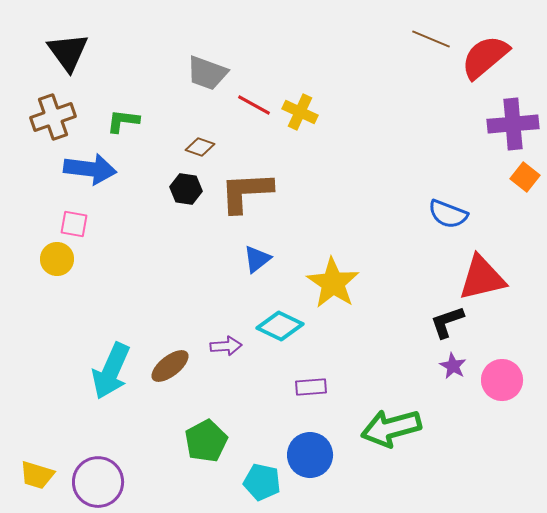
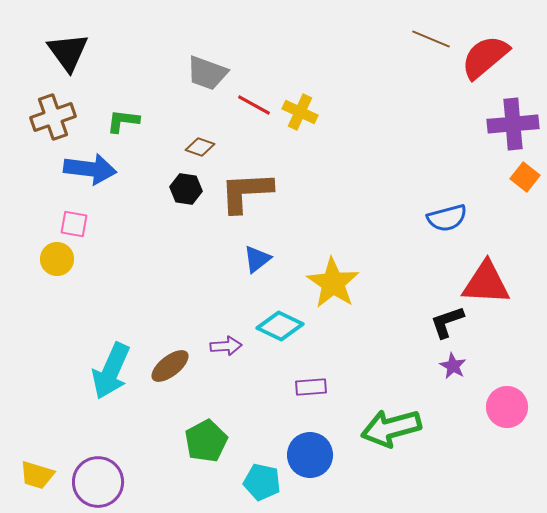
blue semicircle: moved 1 px left, 4 px down; rotated 36 degrees counterclockwise
red triangle: moved 4 px right, 5 px down; rotated 16 degrees clockwise
pink circle: moved 5 px right, 27 px down
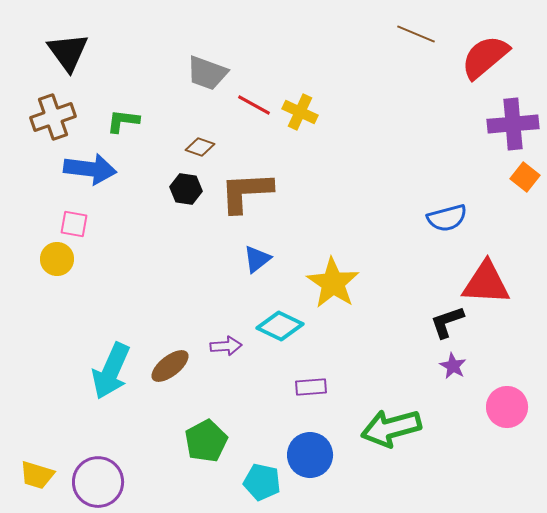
brown line: moved 15 px left, 5 px up
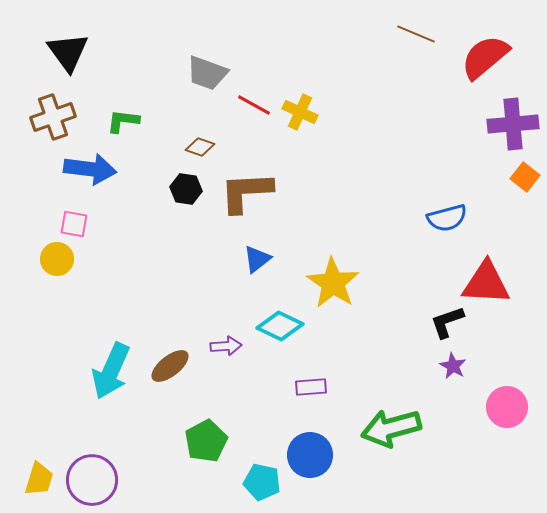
yellow trapezoid: moved 2 px right, 4 px down; rotated 90 degrees counterclockwise
purple circle: moved 6 px left, 2 px up
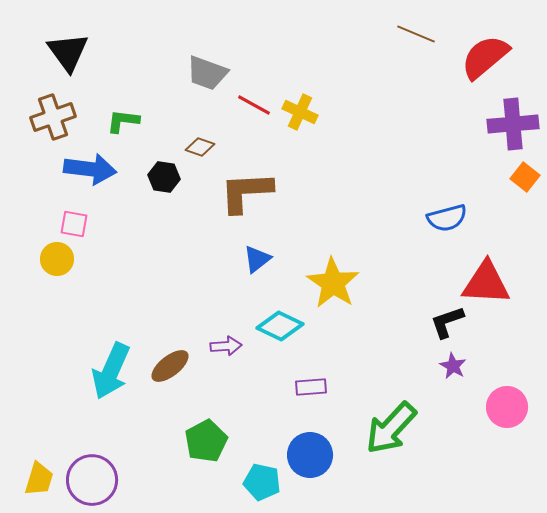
black hexagon: moved 22 px left, 12 px up
green arrow: rotated 32 degrees counterclockwise
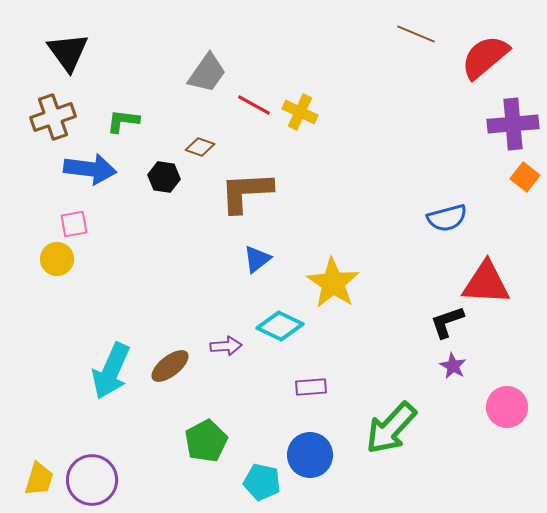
gray trapezoid: rotated 75 degrees counterclockwise
pink square: rotated 20 degrees counterclockwise
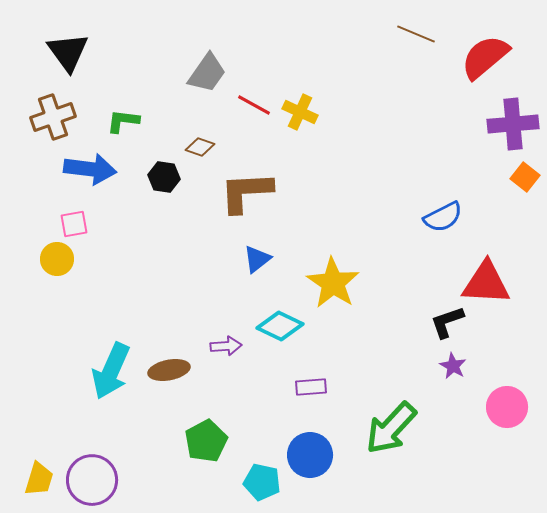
blue semicircle: moved 4 px left, 1 px up; rotated 12 degrees counterclockwise
brown ellipse: moved 1 px left, 4 px down; rotated 27 degrees clockwise
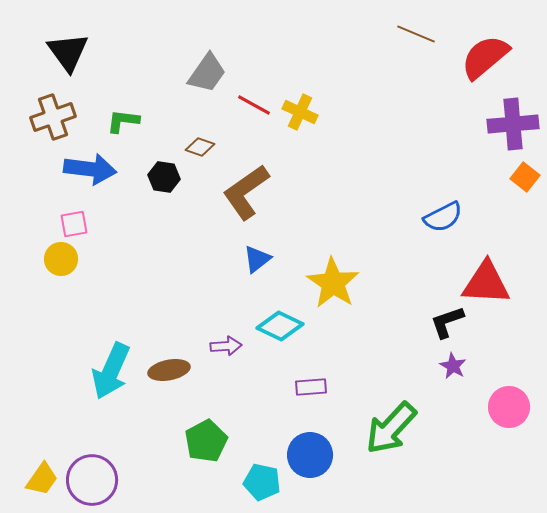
brown L-shape: rotated 32 degrees counterclockwise
yellow circle: moved 4 px right
pink circle: moved 2 px right
yellow trapezoid: moved 3 px right; rotated 18 degrees clockwise
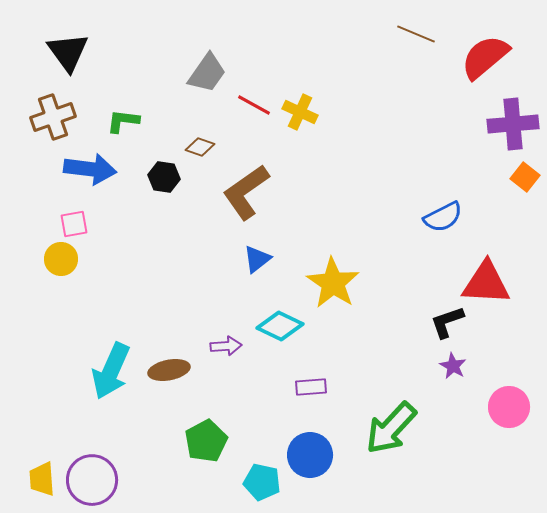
yellow trapezoid: rotated 141 degrees clockwise
